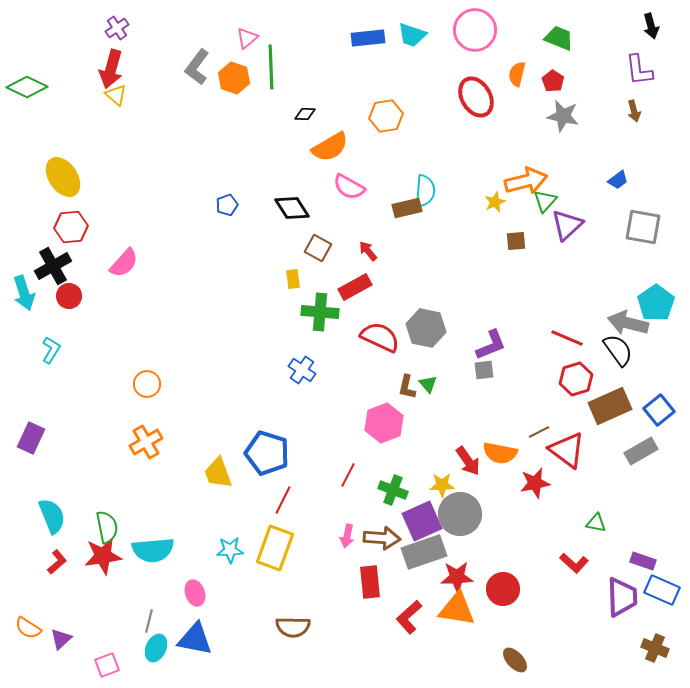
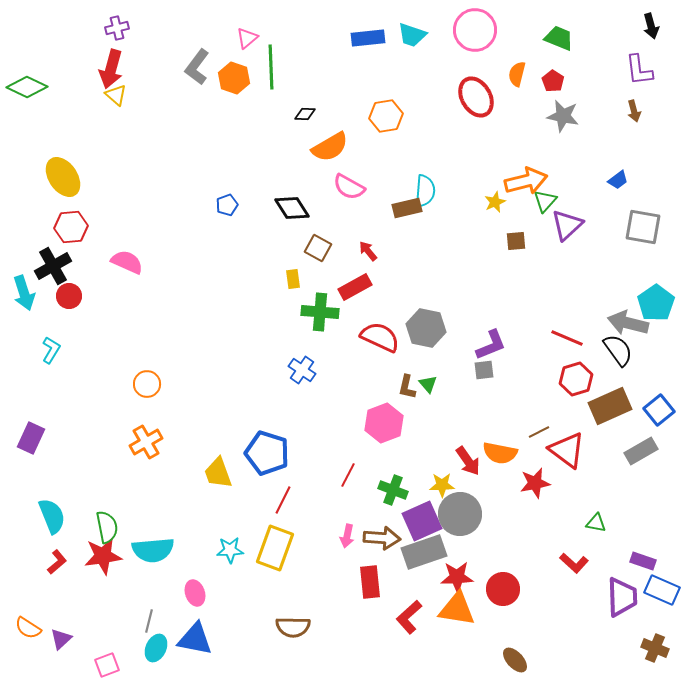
purple cross at (117, 28): rotated 20 degrees clockwise
pink semicircle at (124, 263): moved 3 px right, 1 px up; rotated 108 degrees counterclockwise
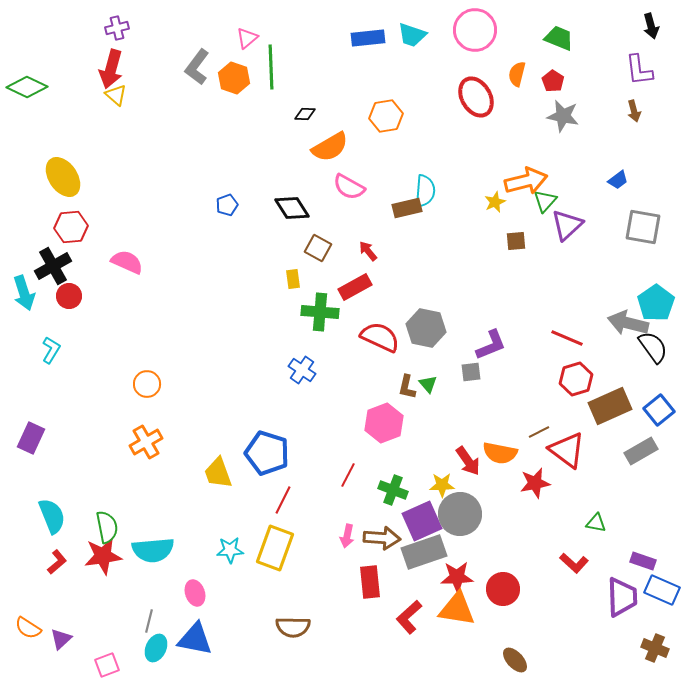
black semicircle at (618, 350): moved 35 px right, 3 px up
gray square at (484, 370): moved 13 px left, 2 px down
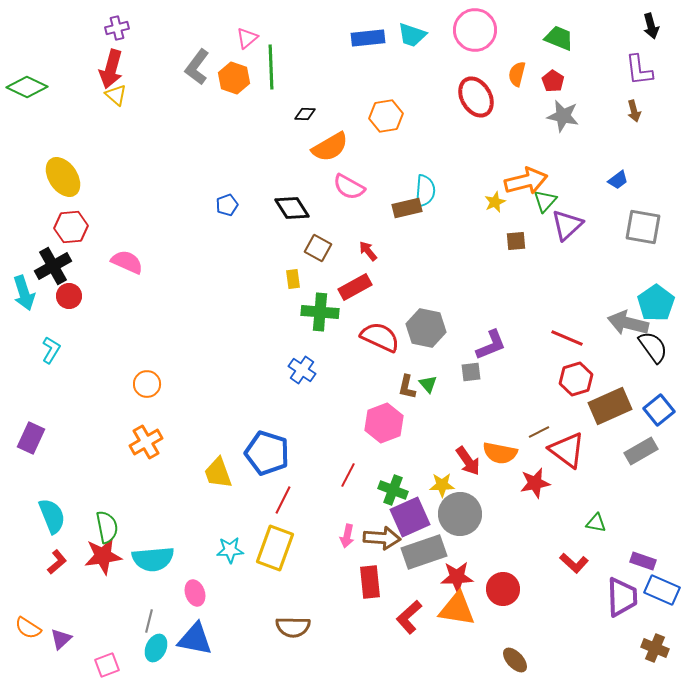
purple square at (422, 521): moved 12 px left, 4 px up
cyan semicircle at (153, 550): moved 9 px down
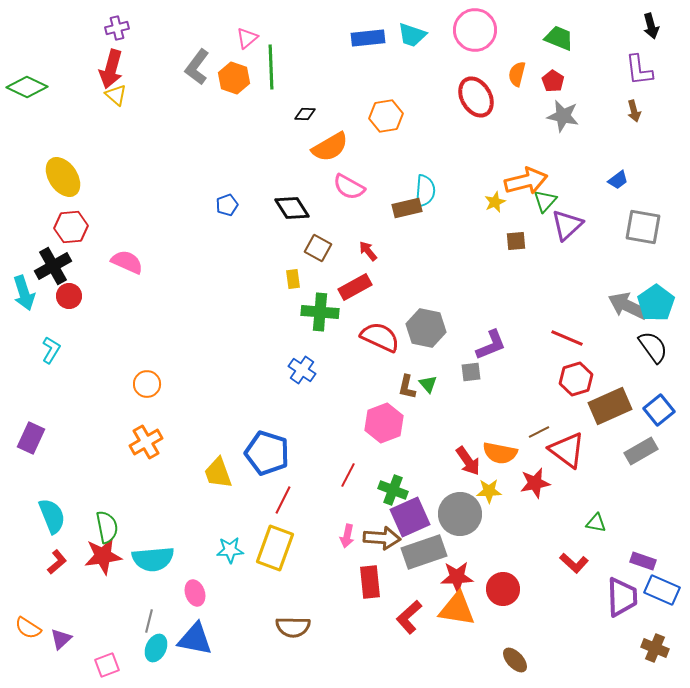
gray arrow at (628, 323): moved 17 px up; rotated 12 degrees clockwise
yellow star at (442, 485): moved 47 px right, 6 px down
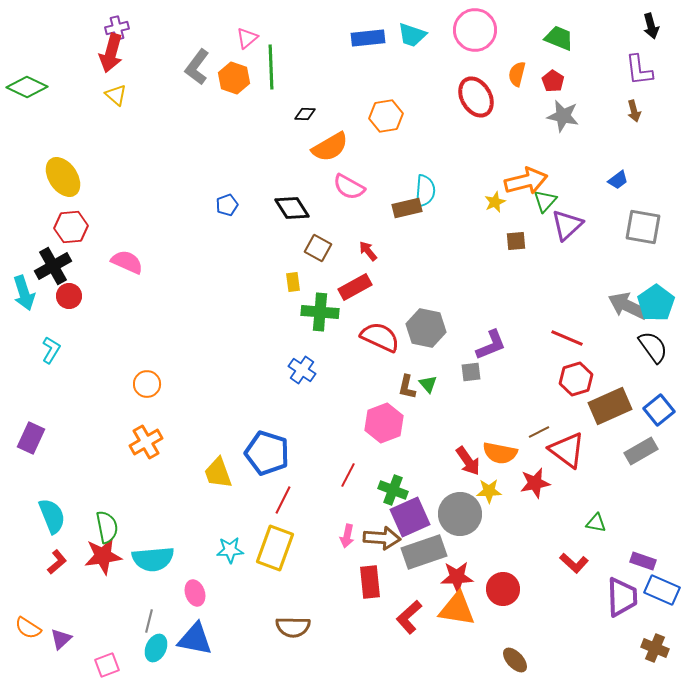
red arrow at (111, 69): moved 16 px up
yellow rectangle at (293, 279): moved 3 px down
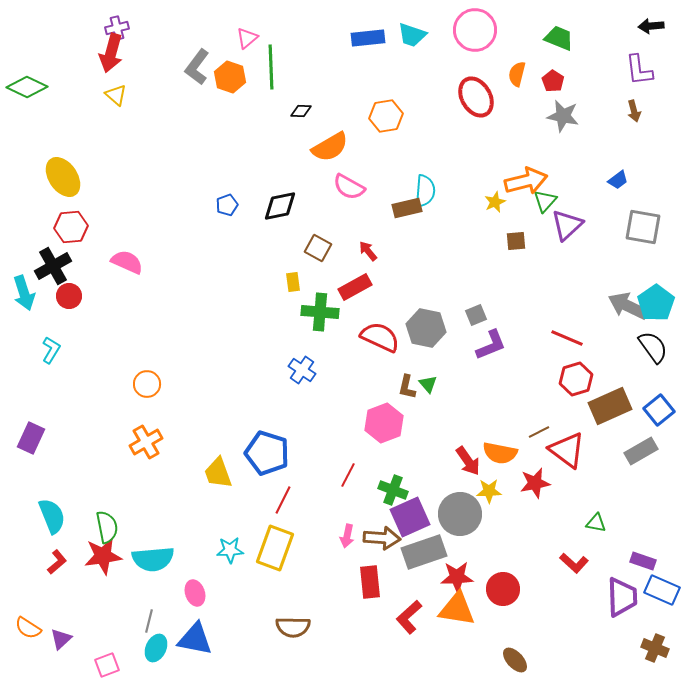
black arrow at (651, 26): rotated 100 degrees clockwise
orange hexagon at (234, 78): moved 4 px left, 1 px up
black diamond at (305, 114): moved 4 px left, 3 px up
black diamond at (292, 208): moved 12 px left, 2 px up; rotated 69 degrees counterclockwise
gray square at (471, 372): moved 5 px right, 57 px up; rotated 15 degrees counterclockwise
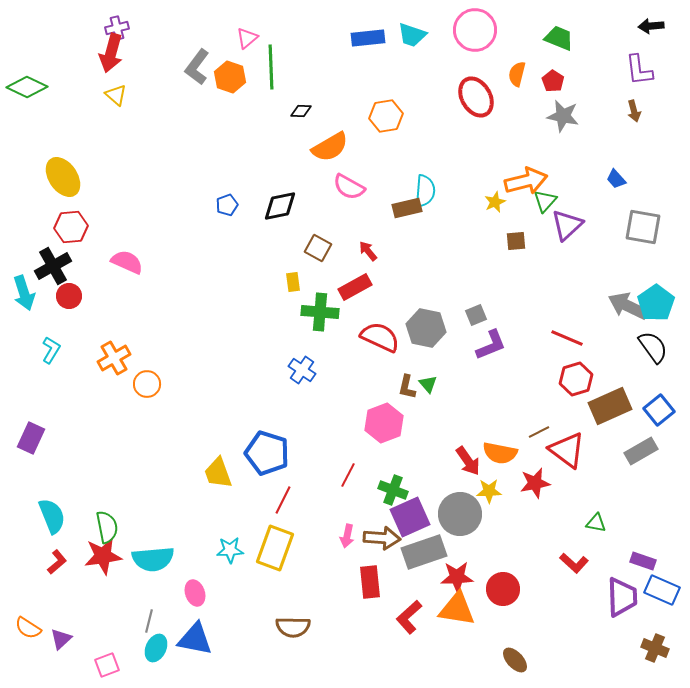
blue trapezoid at (618, 180): moved 2 px left, 1 px up; rotated 85 degrees clockwise
orange cross at (146, 442): moved 32 px left, 84 px up
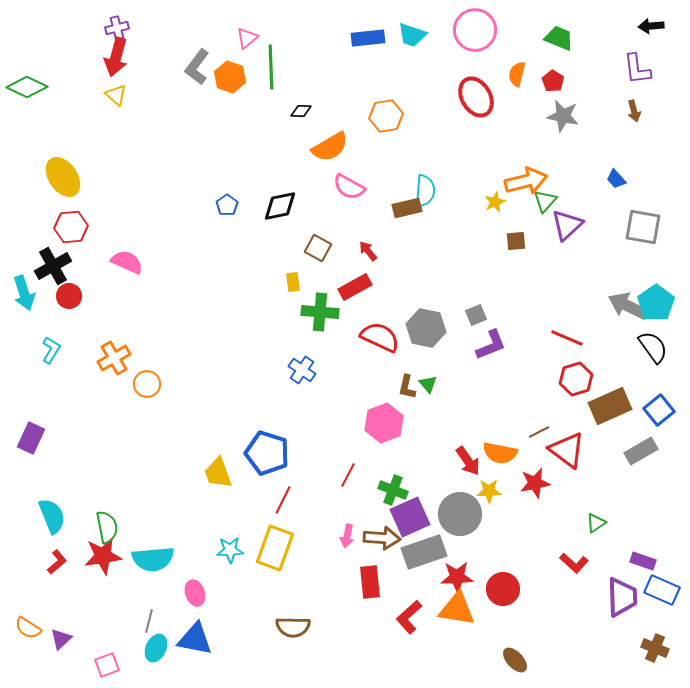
red arrow at (111, 53): moved 5 px right, 4 px down
purple L-shape at (639, 70): moved 2 px left, 1 px up
blue pentagon at (227, 205): rotated 15 degrees counterclockwise
green triangle at (596, 523): rotated 45 degrees counterclockwise
